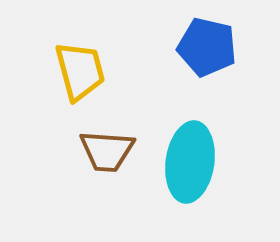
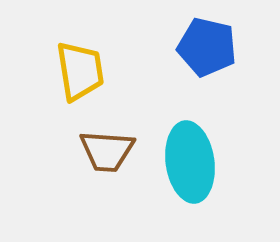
yellow trapezoid: rotated 6 degrees clockwise
cyan ellipse: rotated 16 degrees counterclockwise
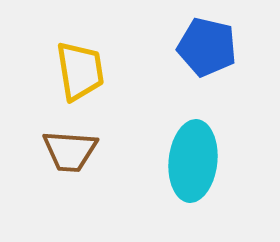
brown trapezoid: moved 37 px left
cyan ellipse: moved 3 px right, 1 px up; rotated 14 degrees clockwise
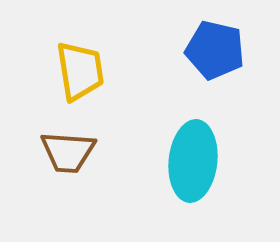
blue pentagon: moved 8 px right, 3 px down
brown trapezoid: moved 2 px left, 1 px down
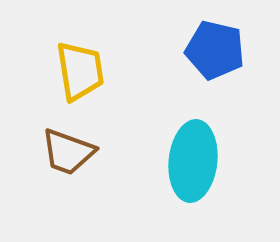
brown trapezoid: rotated 16 degrees clockwise
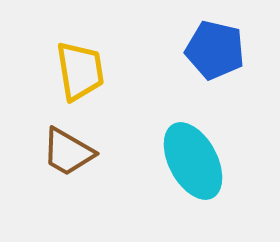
brown trapezoid: rotated 10 degrees clockwise
cyan ellipse: rotated 34 degrees counterclockwise
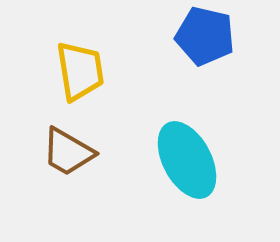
blue pentagon: moved 10 px left, 14 px up
cyan ellipse: moved 6 px left, 1 px up
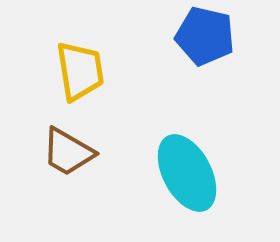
cyan ellipse: moved 13 px down
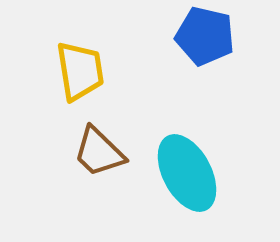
brown trapezoid: moved 31 px right; rotated 14 degrees clockwise
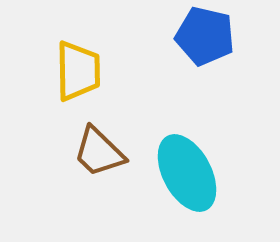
yellow trapezoid: moved 2 px left; rotated 8 degrees clockwise
